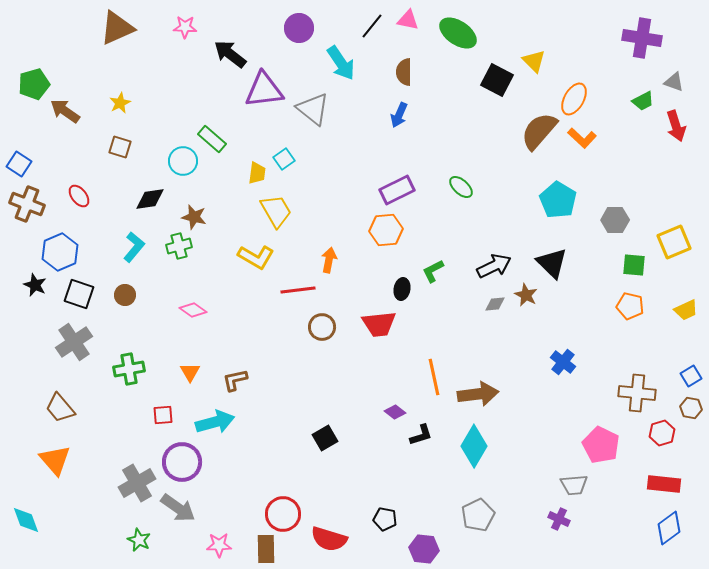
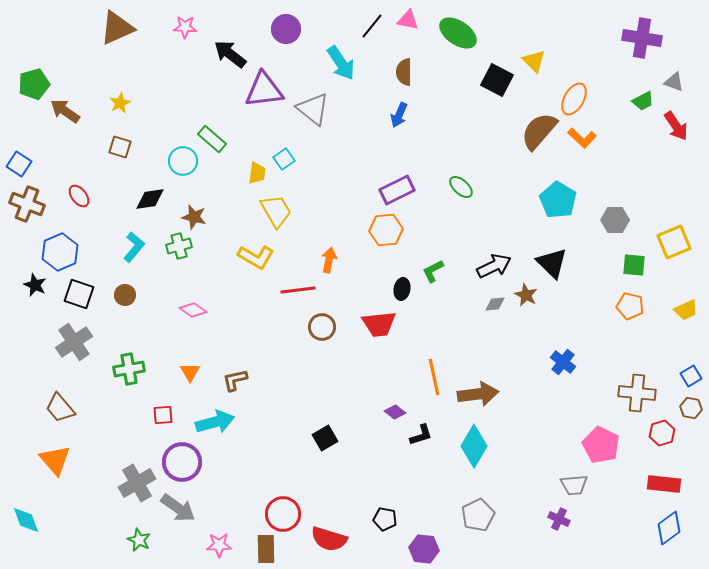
purple circle at (299, 28): moved 13 px left, 1 px down
red arrow at (676, 126): rotated 16 degrees counterclockwise
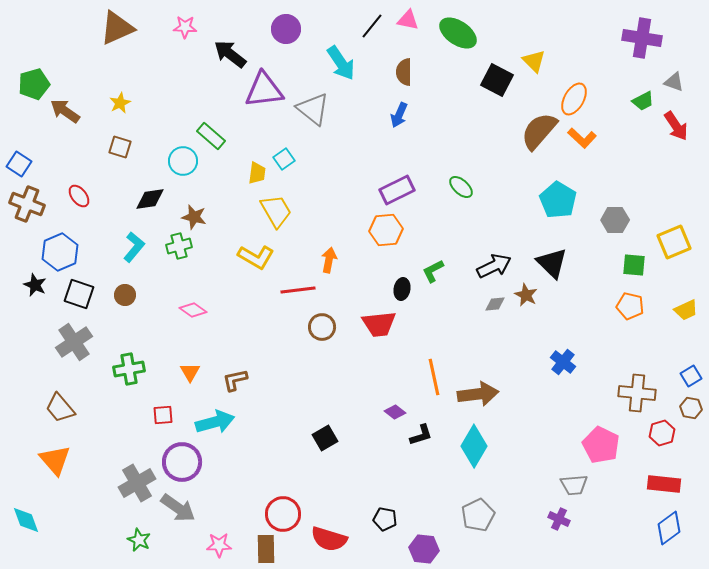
green rectangle at (212, 139): moved 1 px left, 3 px up
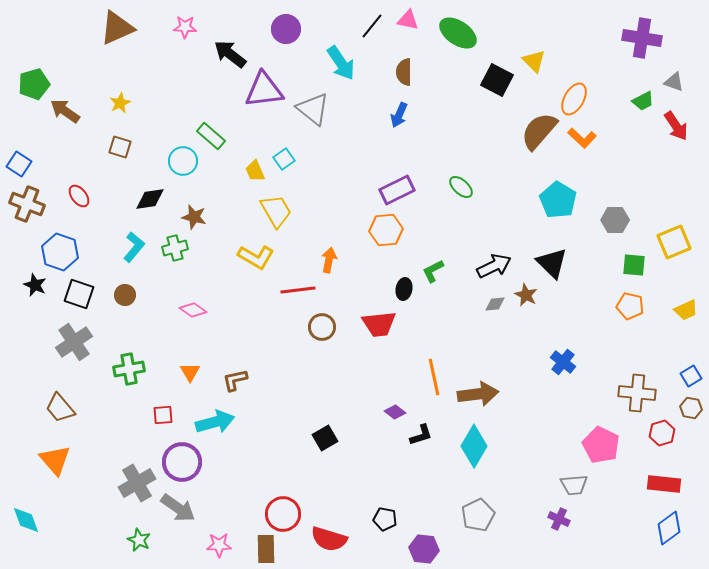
yellow trapezoid at (257, 173): moved 2 px left, 2 px up; rotated 150 degrees clockwise
green cross at (179, 246): moved 4 px left, 2 px down
blue hexagon at (60, 252): rotated 18 degrees counterclockwise
black ellipse at (402, 289): moved 2 px right
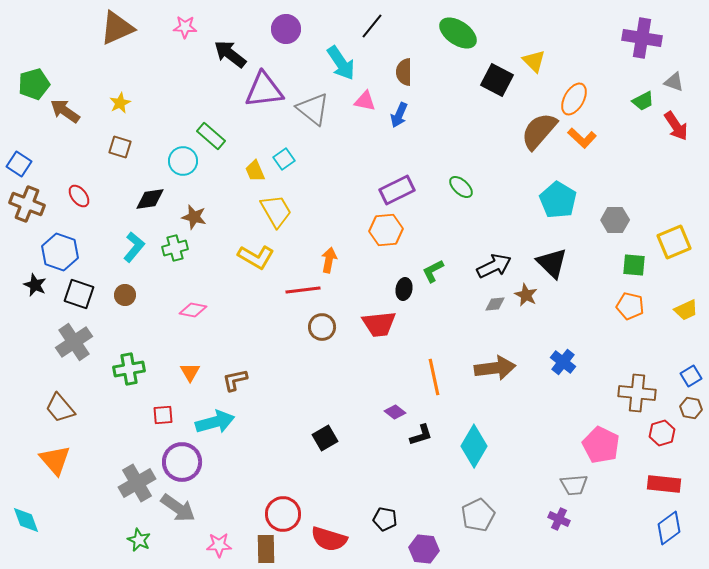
pink triangle at (408, 20): moved 43 px left, 81 px down
red line at (298, 290): moved 5 px right
pink diamond at (193, 310): rotated 24 degrees counterclockwise
brown arrow at (478, 394): moved 17 px right, 26 px up
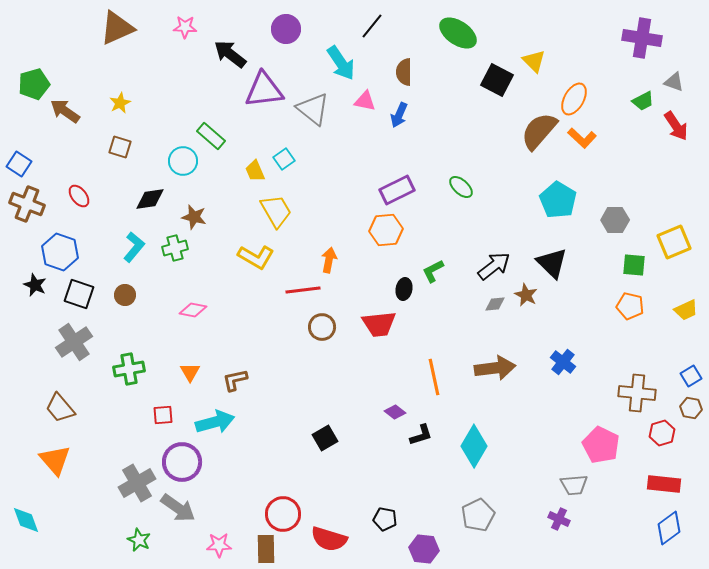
black arrow at (494, 266): rotated 12 degrees counterclockwise
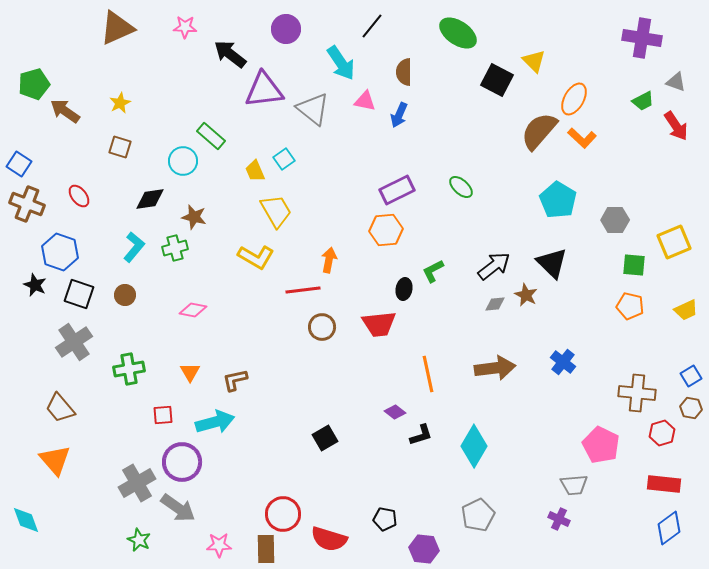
gray triangle at (674, 82): moved 2 px right
orange line at (434, 377): moved 6 px left, 3 px up
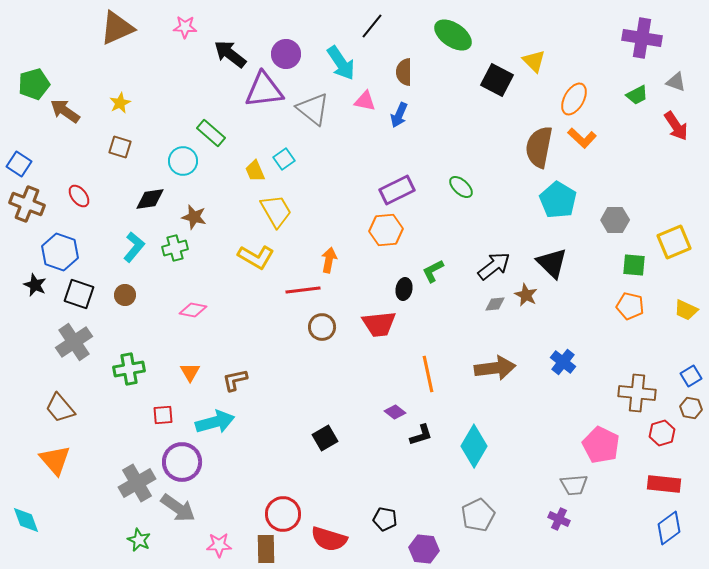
purple circle at (286, 29): moved 25 px down
green ellipse at (458, 33): moved 5 px left, 2 px down
green trapezoid at (643, 101): moved 6 px left, 6 px up
brown semicircle at (539, 131): moved 16 px down; rotated 30 degrees counterclockwise
green rectangle at (211, 136): moved 3 px up
yellow trapezoid at (686, 310): rotated 50 degrees clockwise
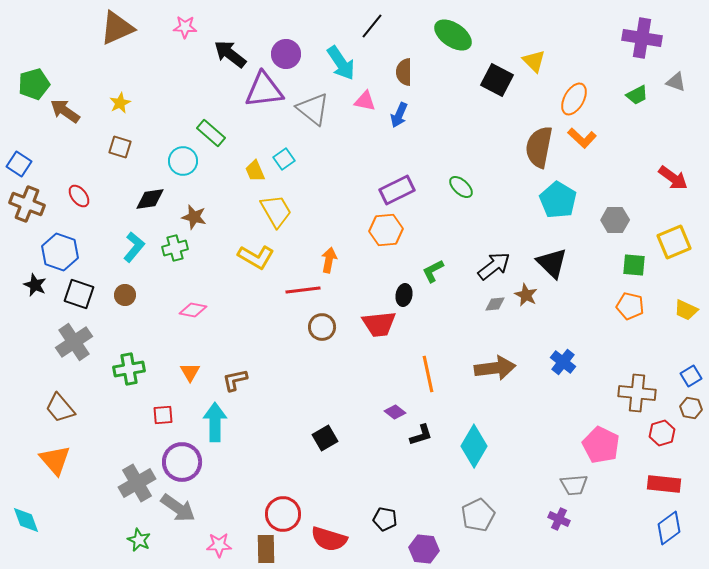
red arrow at (676, 126): moved 3 px left, 52 px down; rotated 20 degrees counterclockwise
black ellipse at (404, 289): moved 6 px down
cyan arrow at (215, 422): rotated 75 degrees counterclockwise
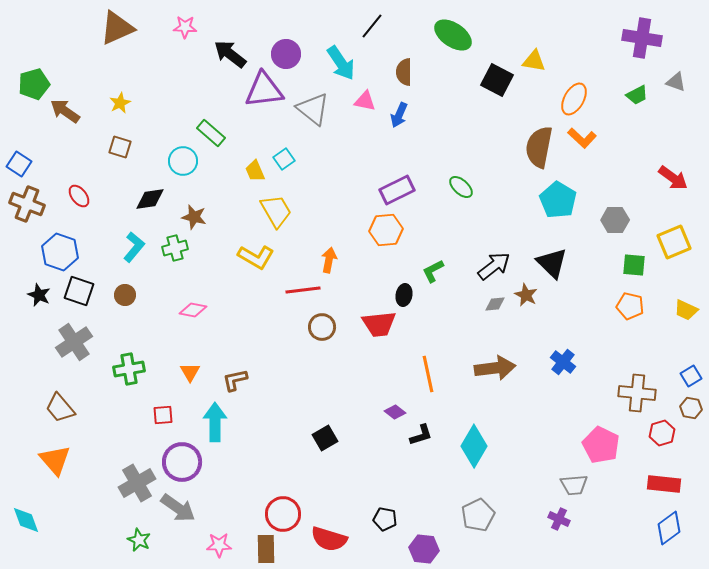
yellow triangle at (534, 61): rotated 35 degrees counterclockwise
black star at (35, 285): moved 4 px right, 10 px down
black square at (79, 294): moved 3 px up
